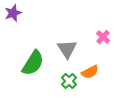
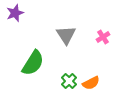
purple star: moved 2 px right
pink cross: rotated 16 degrees clockwise
gray triangle: moved 1 px left, 14 px up
orange semicircle: moved 1 px right, 11 px down
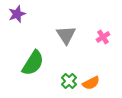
purple star: moved 2 px right, 1 px down
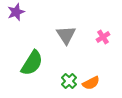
purple star: moved 1 px left, 2 px up
green semicircle: moved 1 px left
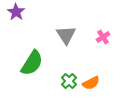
purple star: rotated 18 degrees counterclockwise
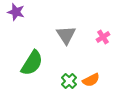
purple star: rotated 18 degrees counterclockwise
orange semicircle: moved 3 px up
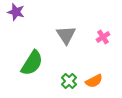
orange semicircle: moved 3 px right, 1 px down
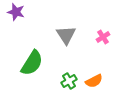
green cross: rotated 14 degrees clockwise
